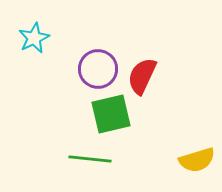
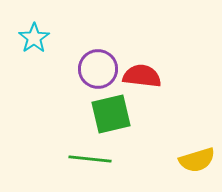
cyan star: rotated 8 degrees counterclockwise
red semicircle: rotated 72 degrees clockwise
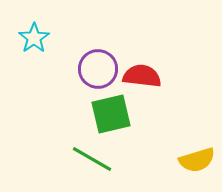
green line: moved 2 px right; rotated 24 degrees clockwise
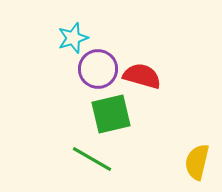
cyan star: moved 39 px right; rotated 16 degrees clockwise
red semicircle: rotated 9 degrees clockwise
yellow semicircle: moved 2 px down; rotated 120 degrees clockwise
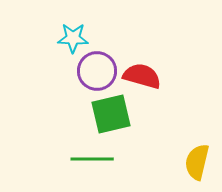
cyan star: rotated 20 degrees clockwise
purple circle: moved 1 px left, 2 px down
green line: rotated 30 degrees counterclockwise
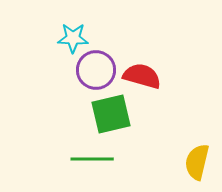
purple circle: moved 1 px left, 1 px up
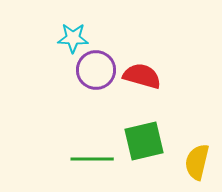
green square: moved 33 px right, 27 px down
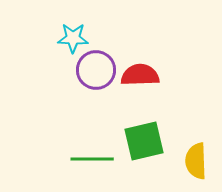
red semicircle: moved 2 px left, 1 px up; rotated 18 degrees counterclockwise
yellow semicircle: moved 1 px left, 1 px up; rotated 15 degrees counterclockwise
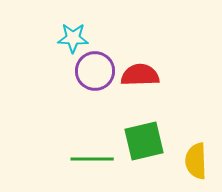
purple circle: moved 1 px left, 1 px down
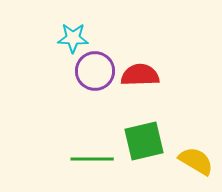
yellow semicircle: rotated 123 degrees clockwise
